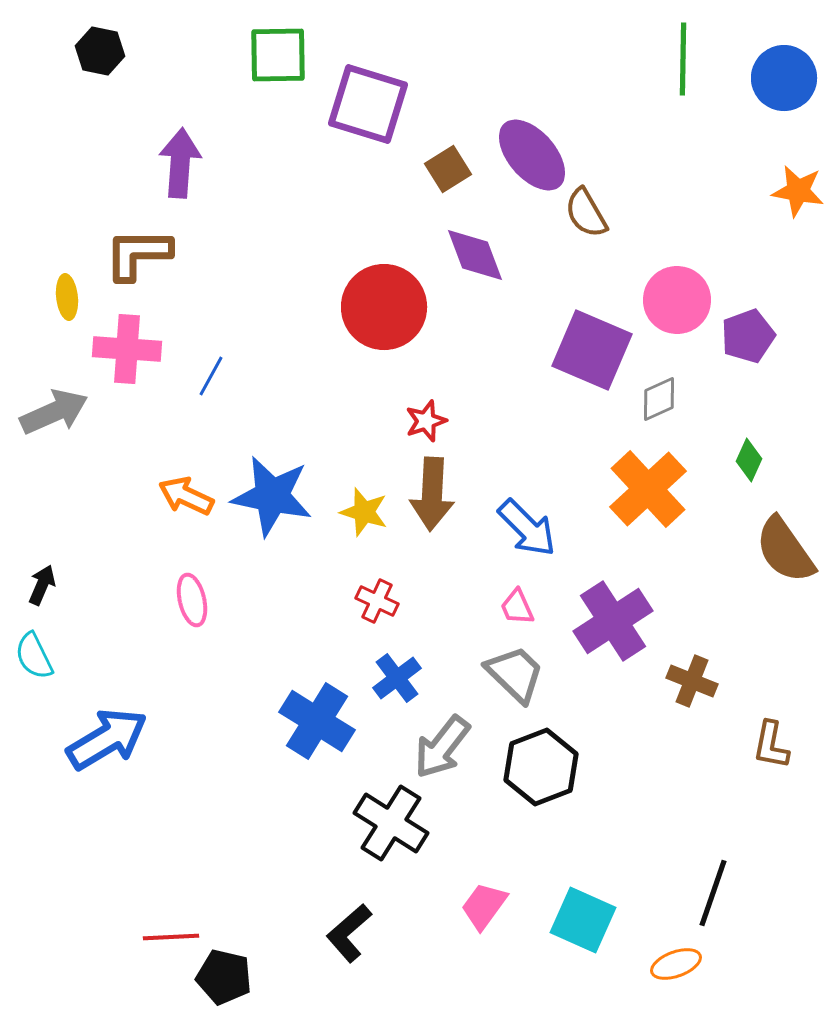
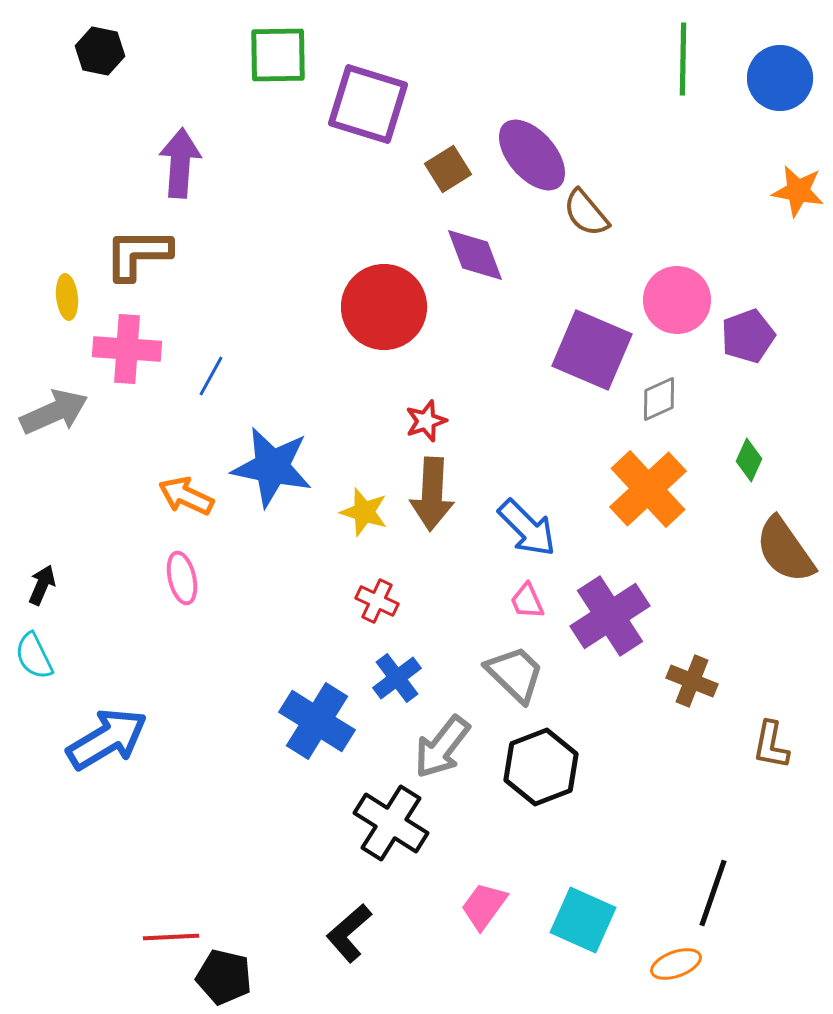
blue circle at (784, 78): moved 4 px left
brown semicircle at (586, 213): rotated 10 degrees counterclockwise
blue star at (272, 496): moved 29 px up
pink ellipse at (192, 600): moved 10 px left, 22 px up
pink trapezoid at (517, 607): moved 10 px right, 6 px up
purple cross at (613, 621): moved 3 px left, 5 px up
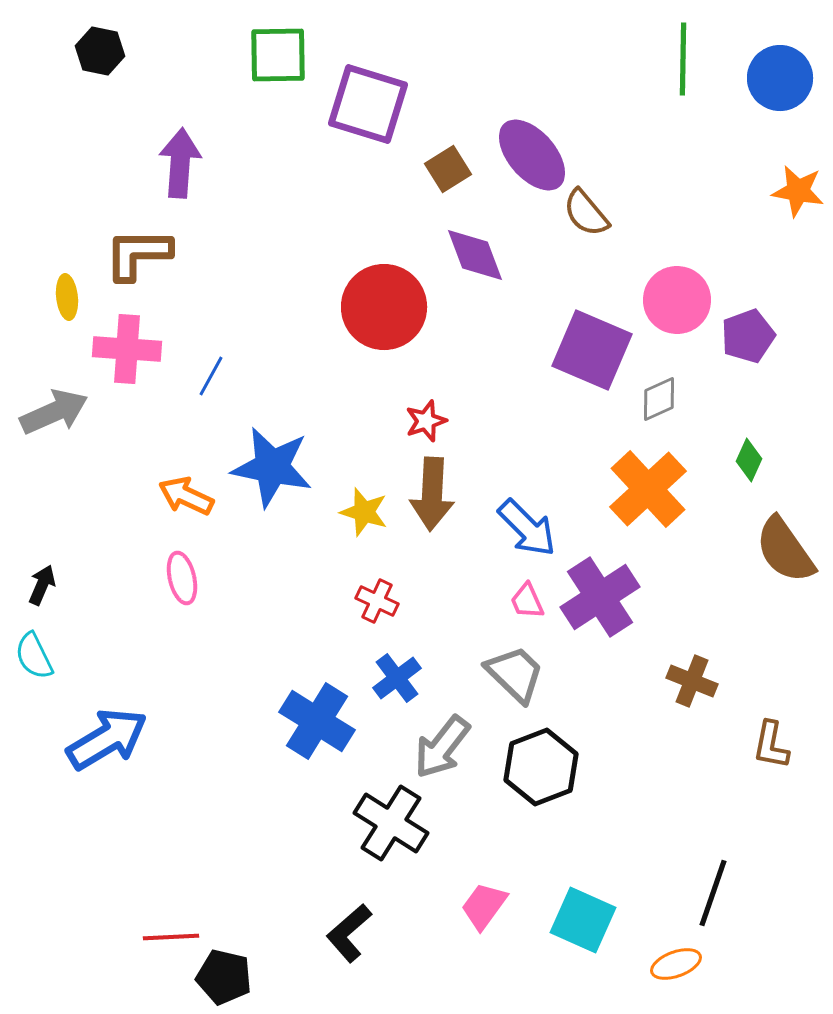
purple cross at (610, 616): moved 10 px left, 19 px up
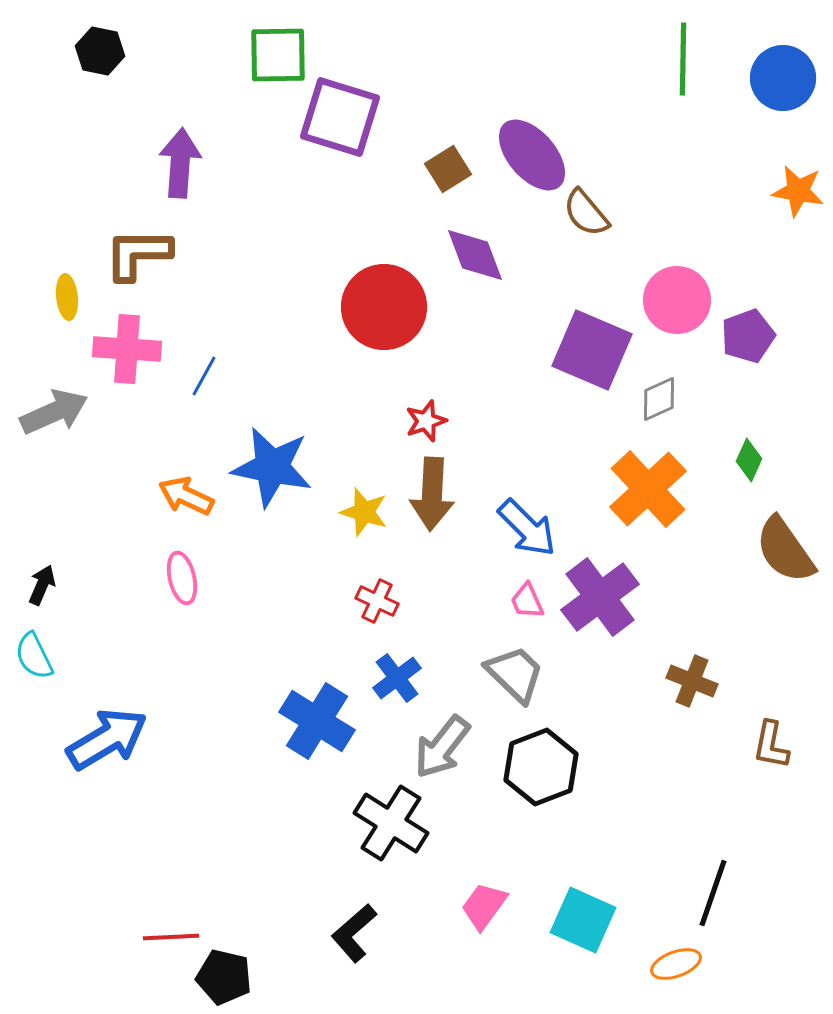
blue circle at (780, 78): moved 3 px right
purple square at (368, 104): moved 28 px left, 13 px down
blue line at (211, 376): moved 7 px left
purple cross at (600, 597): rotated 4 degrees counterclockwise
black L-shape at (349, 933): moved 5 px right
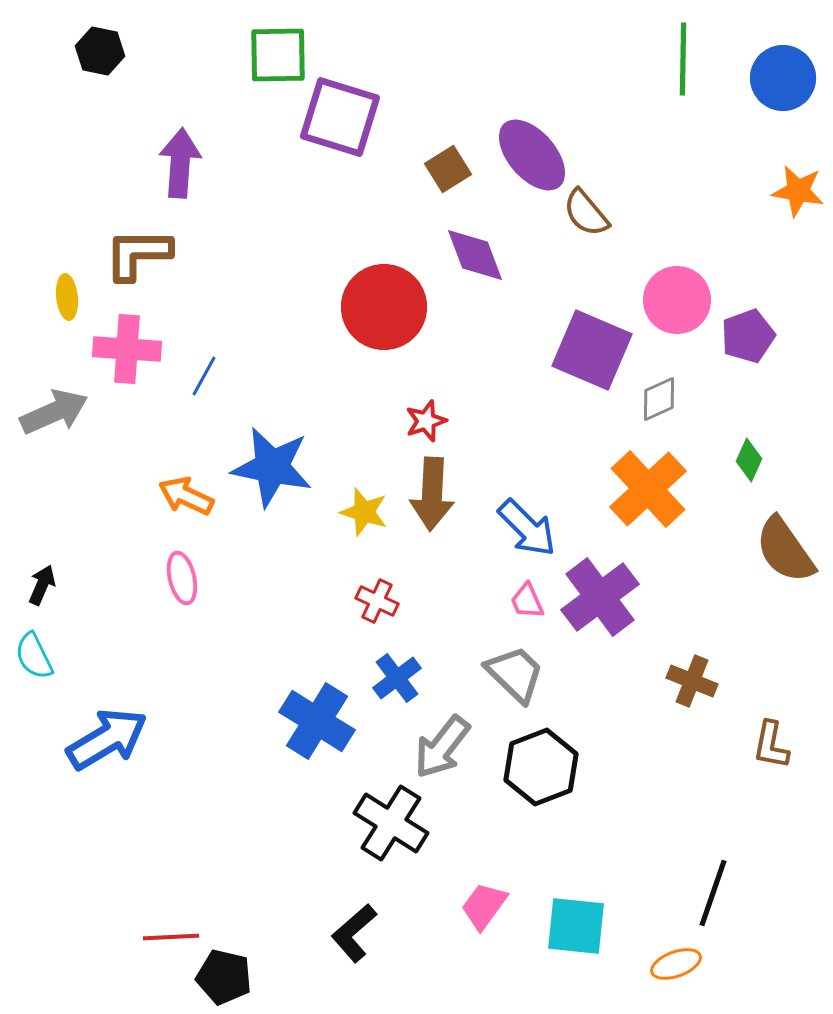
cyan square at (583, 920): moved 7 px left, 6 px down; rotated 18 degrees counterclockwise
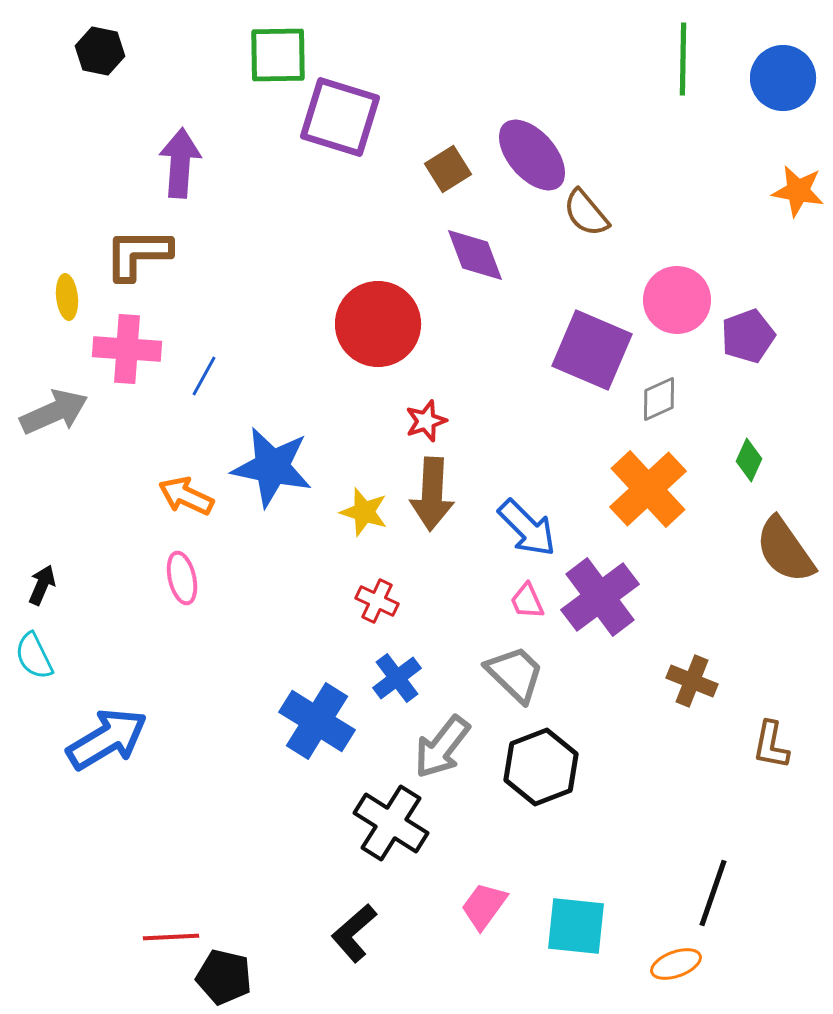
red circle at (384, 307): moved 6 px left, 17 px down
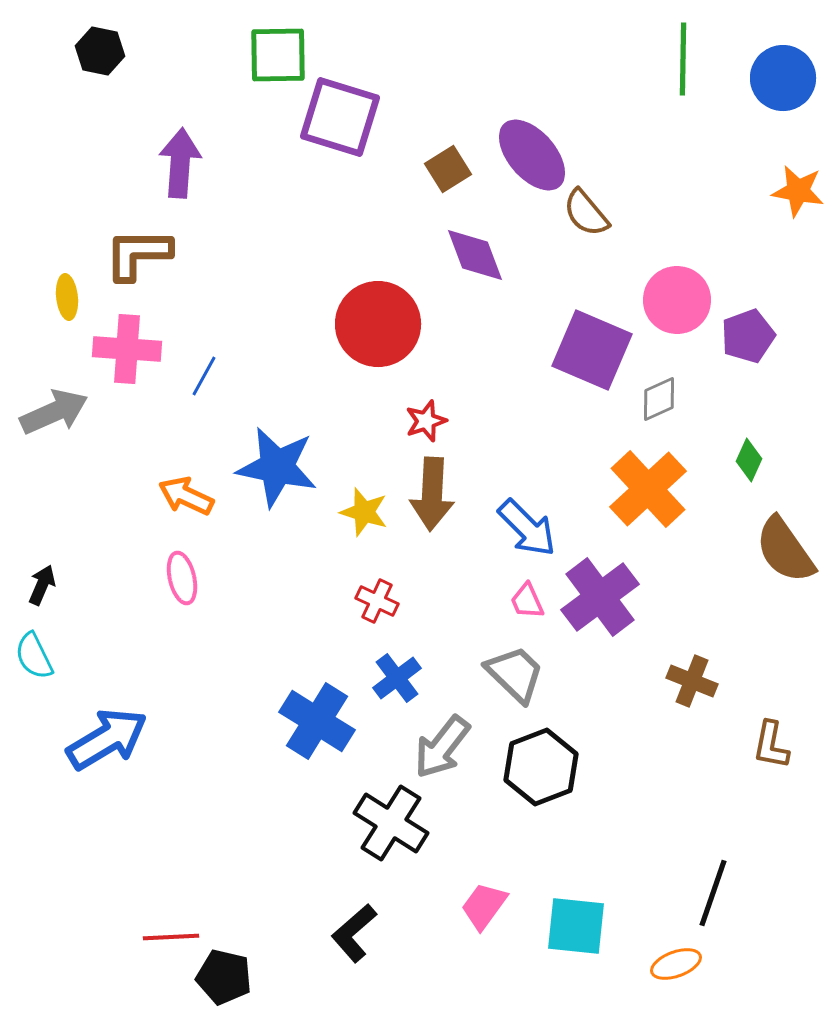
blue star at (272, 467): moved 5 px right
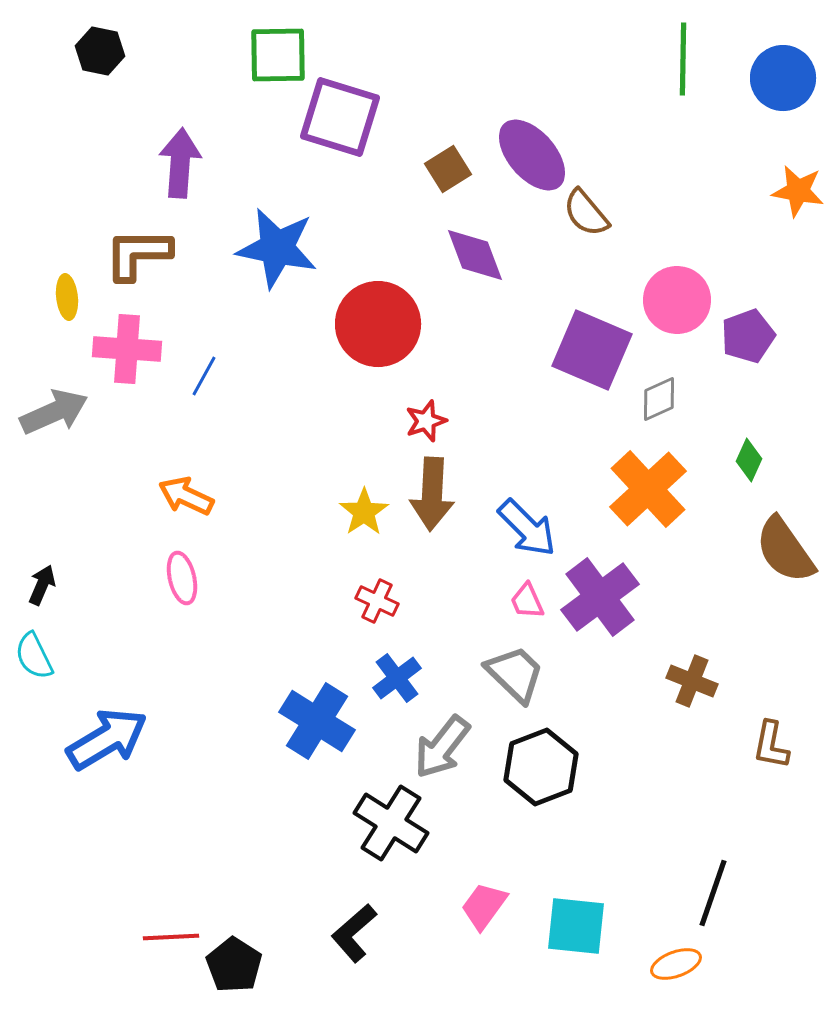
blue star at (277, 467): moved 219 px up
yellow star at (364, 512): rotated 21 degrees clockwise
black pentagon at (224, 977): moved 10 px right, 12 px up; rotated 20 degrees clockwise
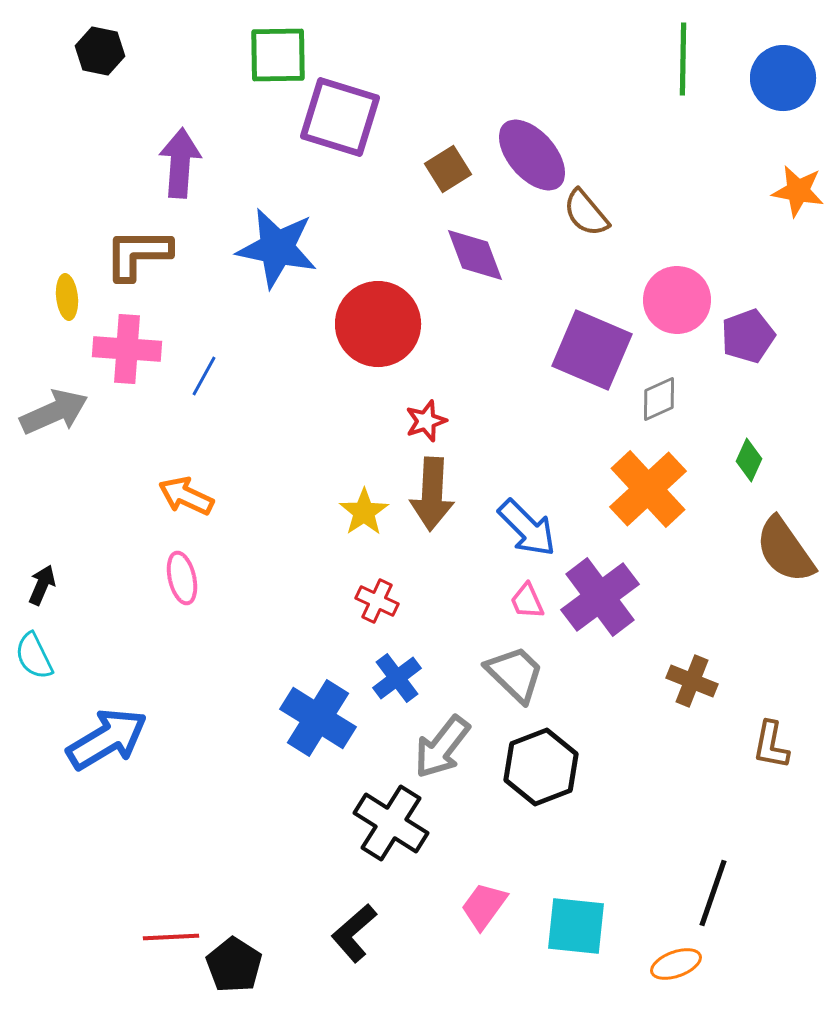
blue cross at (317, 721): moved 1 px right, 3 px up
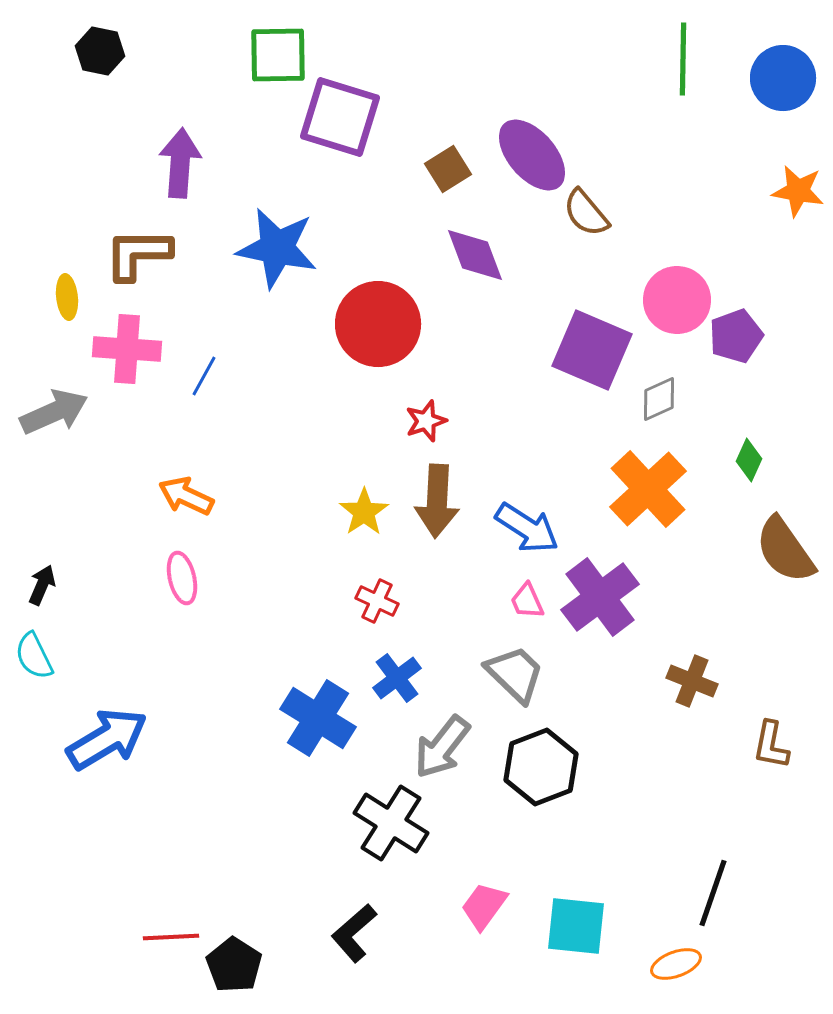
purple pentagon at (748, 336): moved 12 px left
brown arrow at (432, 494): moved 5 px right, 7 px down
blue arrow at (527, 528): rotated 12 degrees counterclockwise
